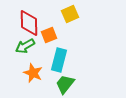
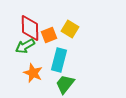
yellow square: moved 15 px down; rotated 36 degrees counterclockwise
red diamond: moved 1 px right, 5 px down
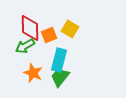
green trapezoid: moved 5 px left, 7 px up
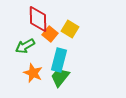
red diamond: moved 8 px right, 9 px up
orange square: moved 1 px right, 1 px up; rotated 28 degrees counterclockwise
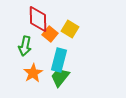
green arrow: rotated 48 degrees counterclockwise
orange star: rotated 18 degrees clockwise
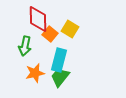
orange star: moved 2 px right; rotated 18 degrees clockwise
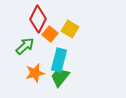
red diamond: rotated 28 degrees clockwise
green arrow: rotated 144 degrees counterclockwise
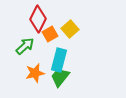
yellow square: rotated 18 degrees clockwise
orange square: rotated 21 degrees clockwise
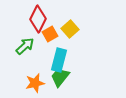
orange star: moved 10 px down
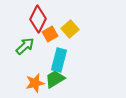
green trapezoid: moved 5 px left, 2 px down; rotated 20 degrees clockwise
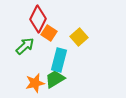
yellow square: moved 9 px right, 8 px down
orange square: moved 1 px left, 1 px up; rotated 28 degrees counterclockwise
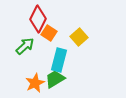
orange star: rotated 12 degrees counterclockwise
